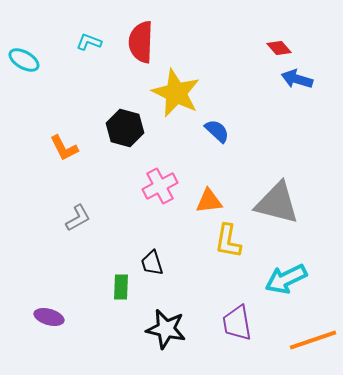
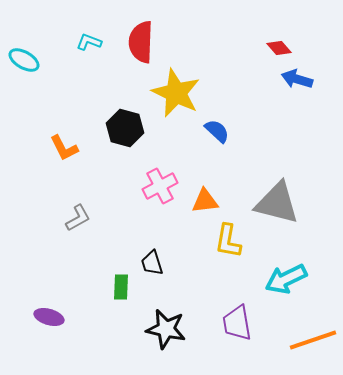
orange triangle: moved 4 px left
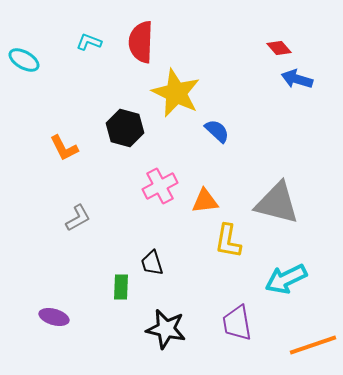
purple ellipse: moved 5 px right
orange line: moved 5 px down
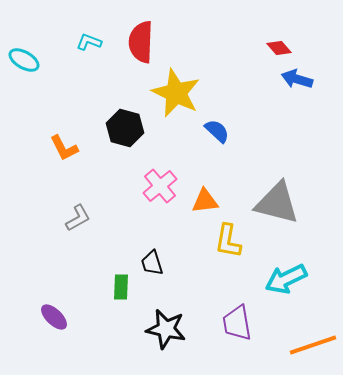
pink cross: rotated 12 degrees counterclockwise
purple ellipse: rotated 28 degrees clockwise
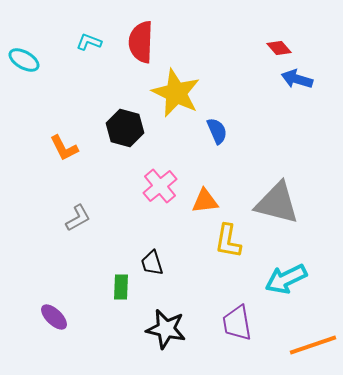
blue semicircle: rotated 24 degrees clockwise
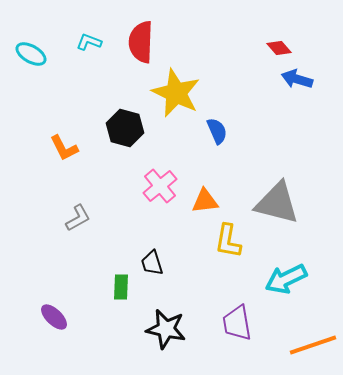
cyan ellipse: moved 7 px right, 6 px up
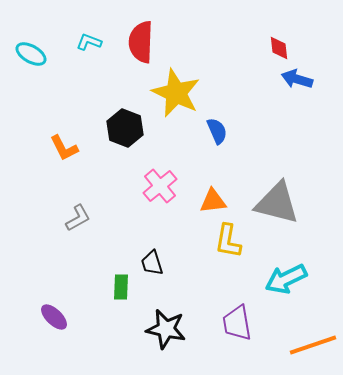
red diamond: rotated 35 degrees clockwise
black hexagon: rotated 6 degrees clockwise
orange triangle: moved 8 px right
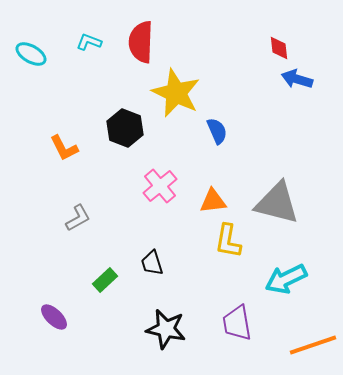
green rectangle: moved 16 px left, 7 px up; rotated 45 degrees clockwise
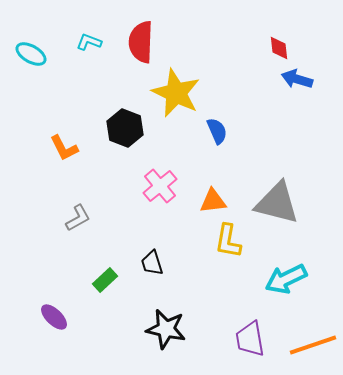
purple trapezoid: moved 13 px right, 16 px down
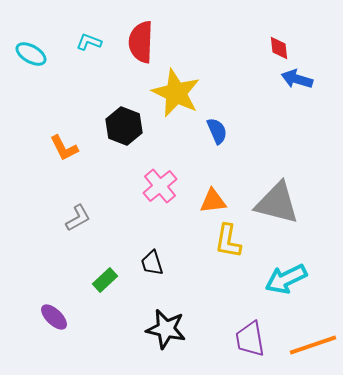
black hexagon: moved 1 px left, 2 px up
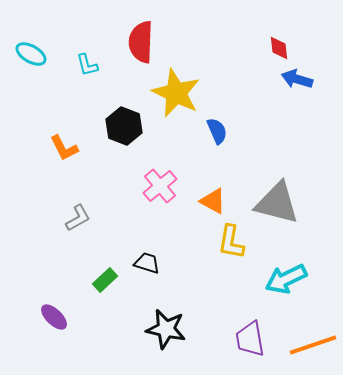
cyan L-shape: moved 2 px left, 23 px down; rotated 125 degrees counterclockwise
orange triangle: rotated 36 degrees clockwise
yellow L-shape: moved 3 px right, 1 px down
black trapezoid: moved 5 px left; rotated 124 degrees clockwise
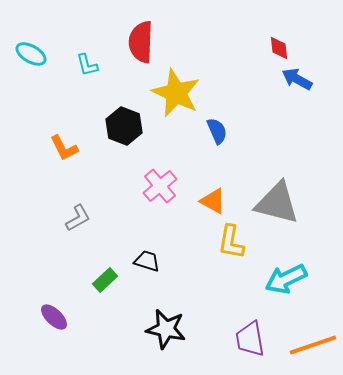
blue arrow: rotated 12 degrees clockwise
black trapezoid: moved 2 px up
